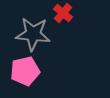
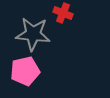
red cross: rotated 18 degrees counterclockwise
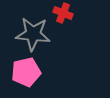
pink pentagon: moved 1 px right, 1 px down
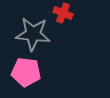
pink pentagon: rotated 20 degrees clockwise
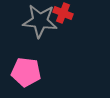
gray star: moved 7 px right, 13 px up
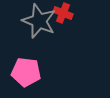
gray star: moved 1 px left; rotated 16 degrees clockwise
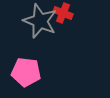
gray star: moved 1 px right
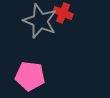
pink pentagon: moved 4 px right, 4 px down
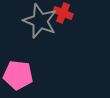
pink pentagon: moved 12 px left, 1 px up
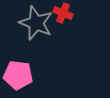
gray star: moved 4 px left, 2 px down
